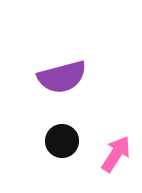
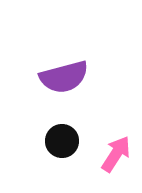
purple semicircle: moved 2 px right
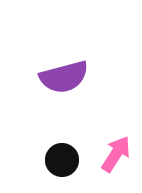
black circle: moved 19 px down
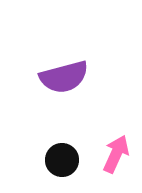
pink arrow: rotated 9 degrees counterclockwise
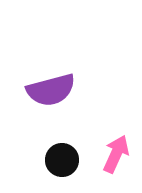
purple semicircle: moved 13 px left, 13 px down
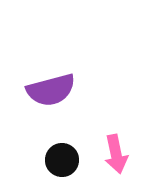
pink arrow: rotated 144 degrees clockwise
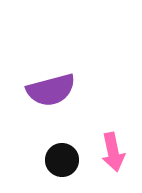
pink arrow: moved 3 px left, 2 px up
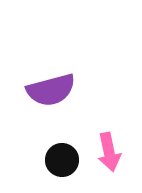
pink arrow: moved 4 px left
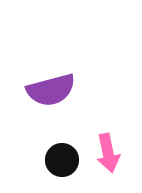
pink arrow: moved 1 px left, 1 px down
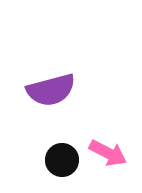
pink arrow: rotated 51 degrees counterclockwise
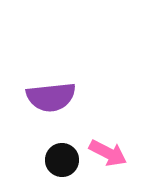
purple semicircle: moved 7 px down; rotated 9 degrees clockwise
